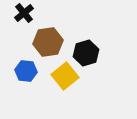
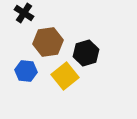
black cross: rotated 18 degrees counterclockwise
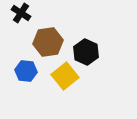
black cross: moved 3 px left
black hexagon: moved 1 px up; rotated 20 degrees counterclockwise
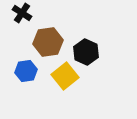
black cross: moved 1 px right
blue hexagon: rotated 15 degrees counterclockwise
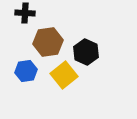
black cross: moved 3 px right; rotated 30 degrees counterclockwise
yellow square: moved 1 px left, 1 px up
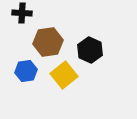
black cross: moved 3 px left
black hexagon: moved 4 px right, 2 px up
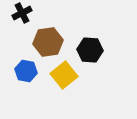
black cross: rotated 30 degrees counterclockwise
black hexagon: rotated 20 degrees counterclockwise
blue hexagon: rotated 20 degrees clockwise
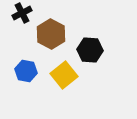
brown hexagon: moved 3 px right, 8 px up; rotated 24 degrees counterclockwise
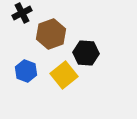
brown hexagon: rotated 12 degrees clockwise
black hexagon: moved 4 px left, 3 px down
blue hexagon: rotated 10 degrees clockwise
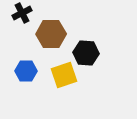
brown hexagon: rotated 20 degrees clockwise
blue hexagon: rotated 20 degrees counterclockwise
yellow square: rotated 20 degrees clockwise
